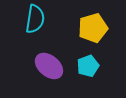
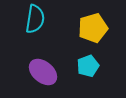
purple ellipse: moved 6 px left, 6 px down
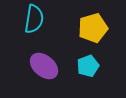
cyan semicircle: moved 1 px left
purple ellipse: moved 1 px right, 6 px up
